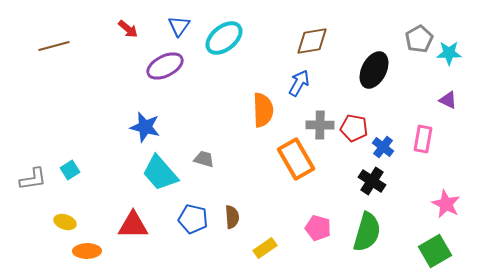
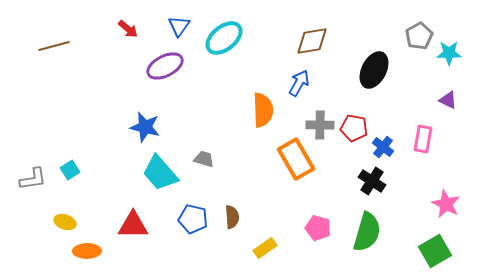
gray pentagon: moved 3 px up
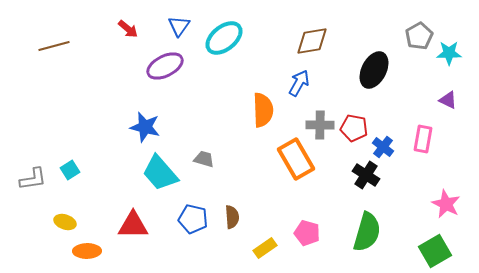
black cross: moved 6 px left, 6 px up
pink pentagon: moved 11 px left, 5 px down
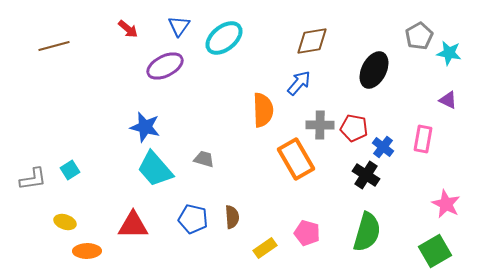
cyan star: rotated 10 degrees clockwise
blue arrow: rotated 12 degrees clockwise
cyan trapezoid: moved 5 px left, 4 px up
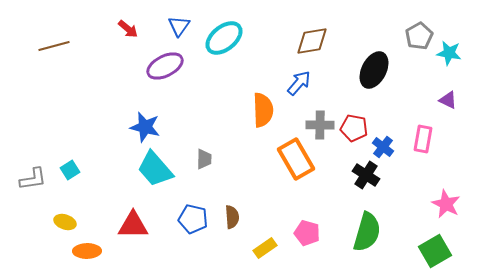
gray trapezoid: rotated 75 degrees clockwise
